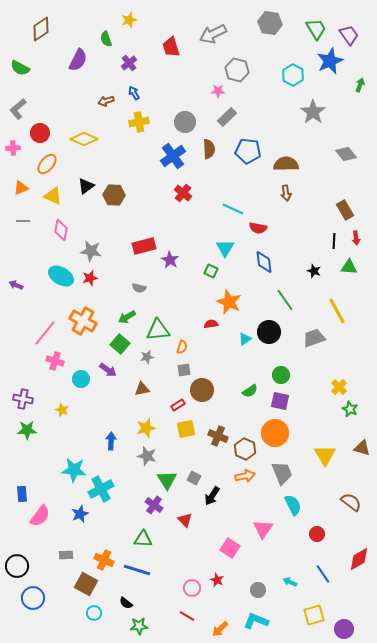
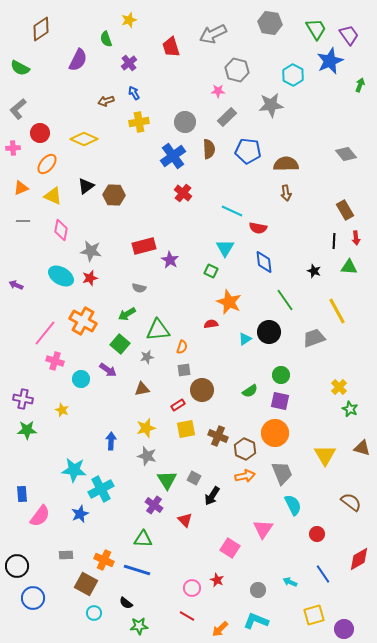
gray star at (313, 112): moved 42 px left, 7 px up; rotated 30 degrees clockwise
cyan line at (233, 209): moved 1 px left, 2 px down
green arrow at (127, 317): moved 3 px up
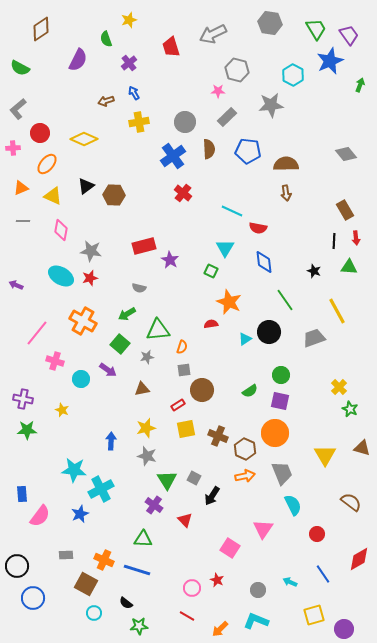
pink line at (45, 333): moved 8 px left
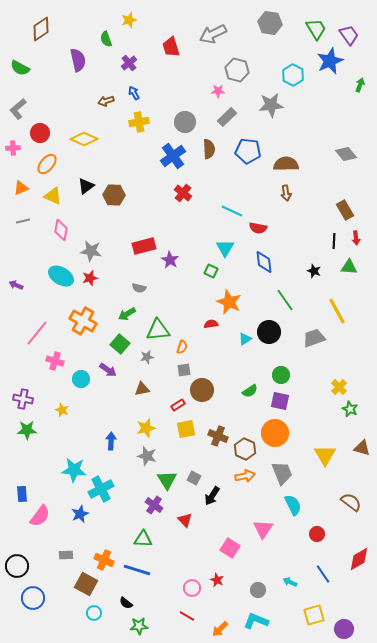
purple semicircle at (78, 60): rotated 40 degrees counterclockwise
gray line at (23, 221): rotated 16 degrees counterclockwise
